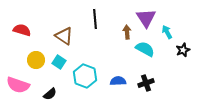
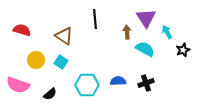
cyan square: moved 2 px right
cyan hexagon: moved 2 px right, 9 px down; rotated 20 degrees counterclockwise
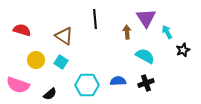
cyan semicircle: moved 7 px down
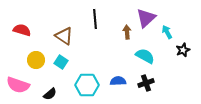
purple triangle: rotated 20 degrees clockwise
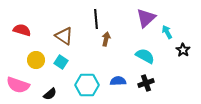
black line: moved 1 px right
brown arrow: moved 21 px left, 7 px down; rotated 16 degrees clockwise
black star: rotated 16 degrees counterclockwise
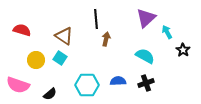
cyan square: moved 1 px left, 4 px up
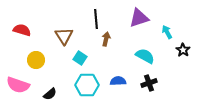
purple triangle: moved 7 px left; rotated 25 degrees clockwise
brown triangle: rotated 24 degrees clockwise
cyan square: moved 20 px right
black cross: moved 3 px right
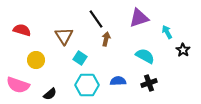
black line: rotated 30 degrees counterclockwise
